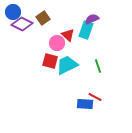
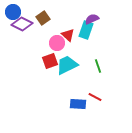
red square: rotated 35 degrees counterclockwise
blue rectangle: moved 7 px left
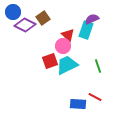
purple diamond: moved 3 px right, 1 px down
pink circle: moved 6 px right, 3 px down
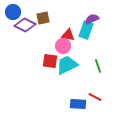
brown square: rotated 24 degrees clockwise
red triangle: rotated 32 degrees counterclockwise
red square: rotated 28 degrees clockwise
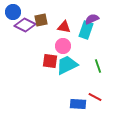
brown square: moved 2 px left, 2 px down
red triangle: moved 4 px left, 8 px up
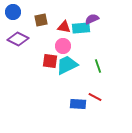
purple diamond: moved 7 px left, 14 px down
cyan rectangle: moved 5 px left, 2 px up; rotated 66 degrees clockwise
